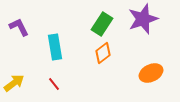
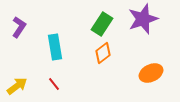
purple L-shape: rotated 60 degrees clockwise
yellow arrow: moved 3 px right, 3 px down
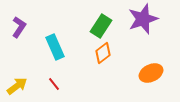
green rectangle: moved 1 px left, 2 px down
cyan rectangle: rotated 15 degrees counterclockwise
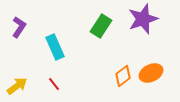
orange diamond: moved 20 px right, 23 px down
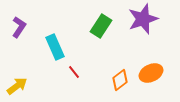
orange diamond: moved 3 px left, 4 px down
red line: moved 20 px right, 12 px up
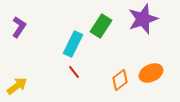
cyan rectangle: moved 18 px right, 3 px up; rotated 50 degrees clockwise
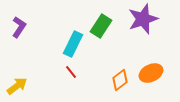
red line: moved 3 px left
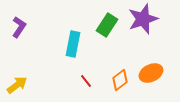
green rectangle: moved 6 px right, 1 px up
cyan rectangle: rotated 15 degrees counterclockwise
red line: moved 15 px right, 9 px down
yellow arrow: moved 1 px up
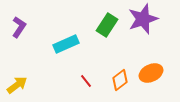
cyan rectangle: moved 7 px left; rotated 55 degrees clockwise
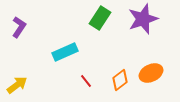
green rectangle: moved 7 px left, 7 px up
cyan rectangle: moved 1 px left, 8 px down
